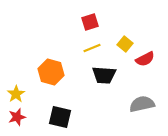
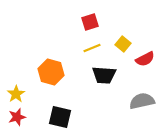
yellow square: moved 2 px left
gray semicircle: moved 3 px up
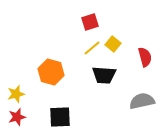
yellow square: moved 10 px left
yellow line: rotated 18 degrees counterclockwise
red semicircle: moved 2 px up; rotated 78 degrees counterclockwise
yellow star: rotated 18 degrees clockwise
black square: rotated 15 degrees counterclockwise
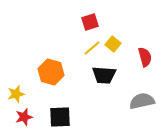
red star: moved 7 px right
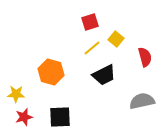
yellow square: moved 3 px right, 5 px up
black trapezoid: rotated 30 degrees counterclockwise
yellow star: rotated 18 degrees clockwise
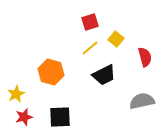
yellow line: moved 2 px left
yellow star: rotated 30 degrees counterclockwise
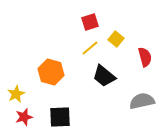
black trapezoid: moved 1 px down; rotated 65 degrees clockwise
